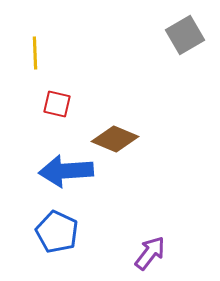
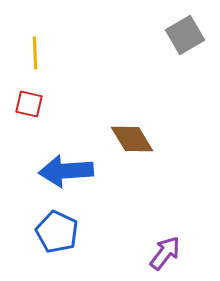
red square: moved 28 px left
brown diamond: moved 17 px right; rotated 36 degrees clockwise
purple arrow: moved 15 px right
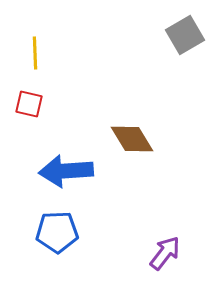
blue pentagon: rotated 27 degrees counterclockwise
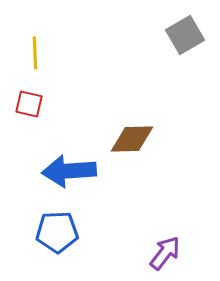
brown diamond: rotated 60 degrees counterclockwise
blue arrow: moved 3 px right
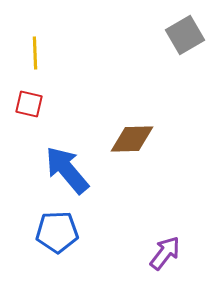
blue arrow: moved 2 px left, 1 px up; rotated 54 degrees clockwise
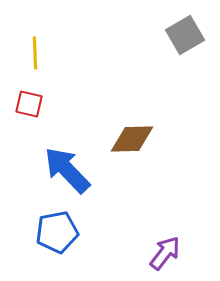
blue arrow: rotated 4 degrees counterclockwise
blue pentagon: rotated 9 degrees counterclockwise
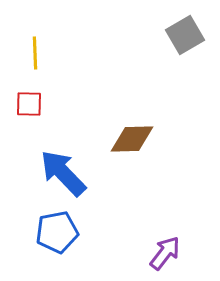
red square: rotated 12 degrees counterclockwise
blue arrow: moved 4 px left, 3 px down
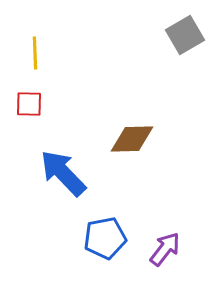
blue pentagon: moved 48 px right, 6 px down
purple arrow: moved 4 px up
